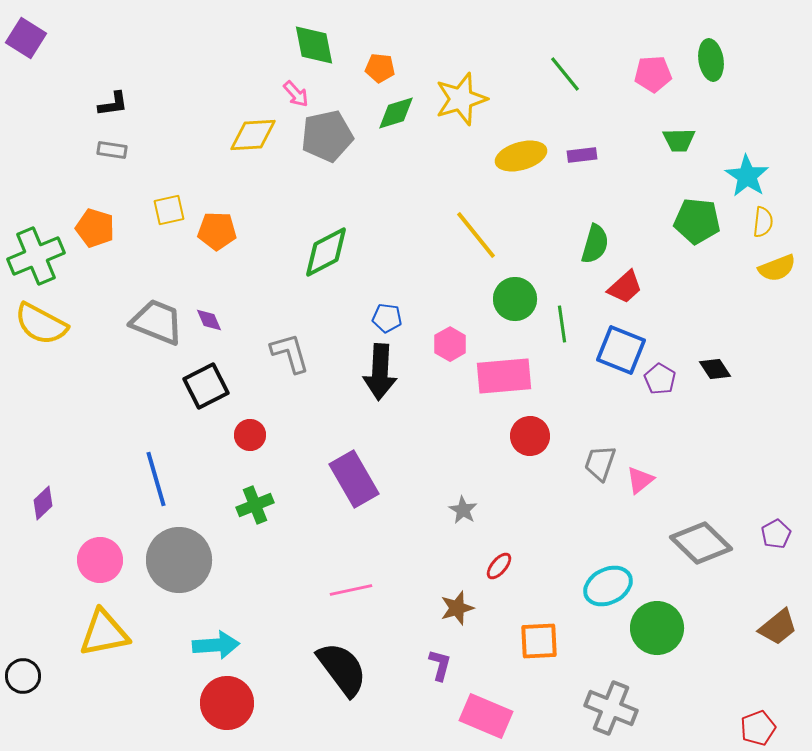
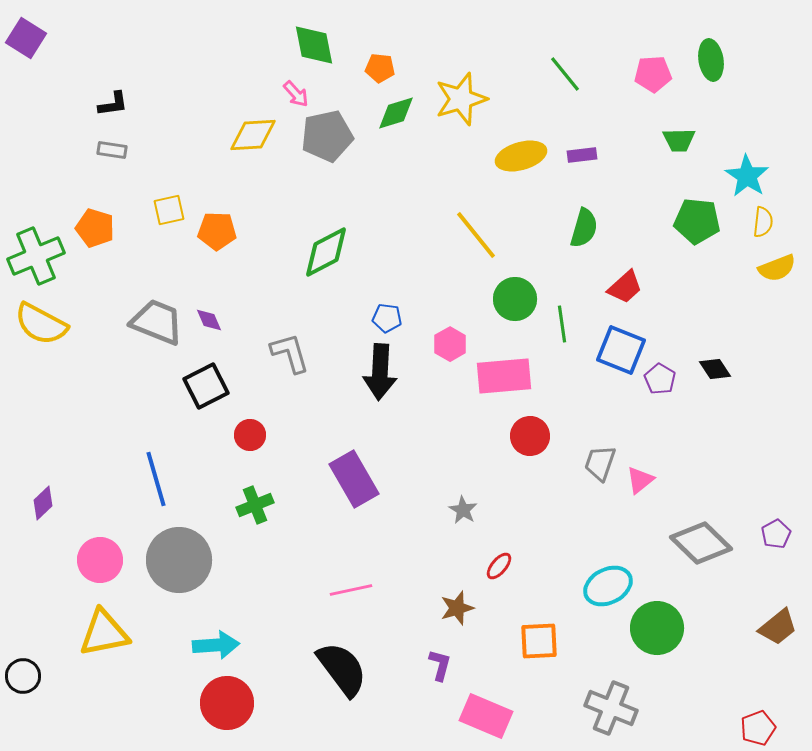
green semicircle at (595, 244): moved 11 px left, 16 px up
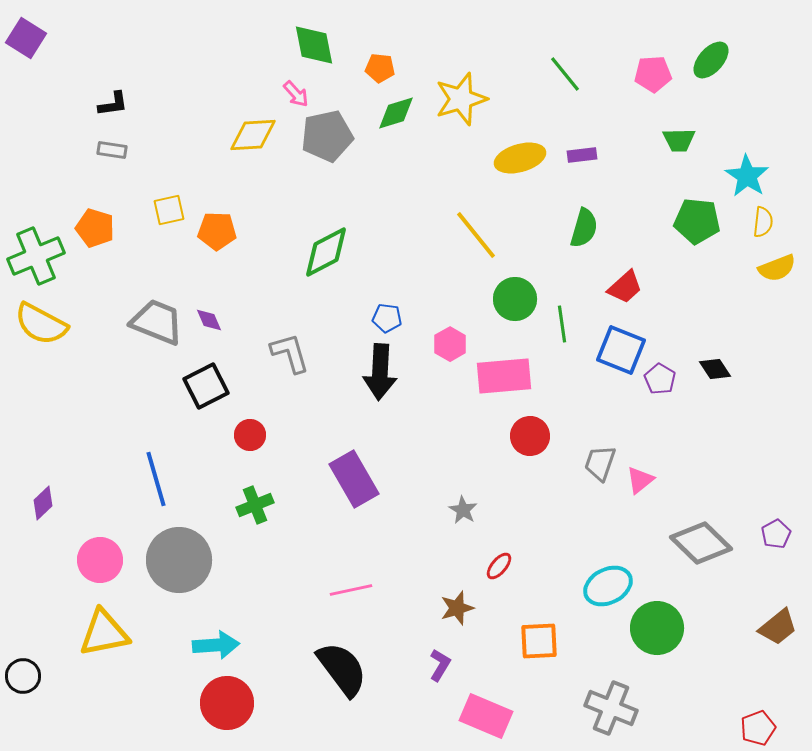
green ellipse at (711, 60): rotated 51 degrees clockwise
yellow ellipse at (521, 156): moved 1 px left, 2 px down
purple L-shape at (440, 665): rotated 16 degrees clockwise
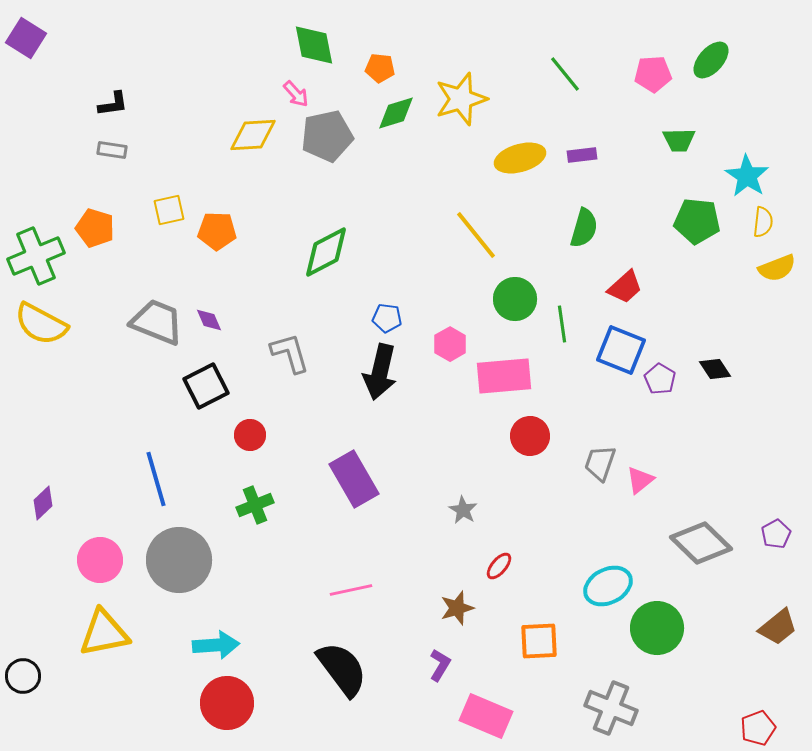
black arrow at (380, 372): rotated 10 degrees clockwise
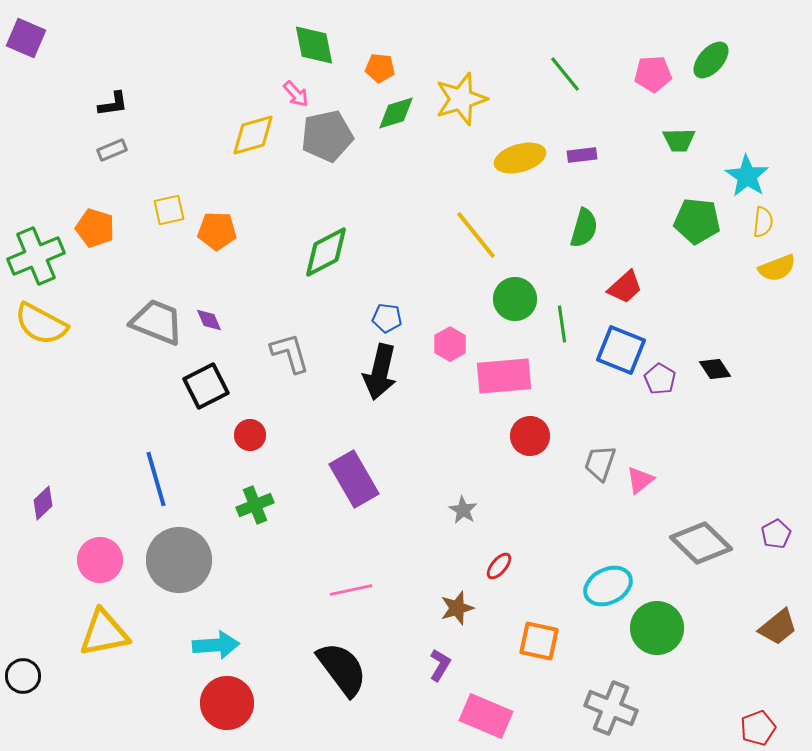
purple square at (26, 38): rotated 9 degrees counterclockwise
yellow diamond at (253, 135): rotated 12 degrees counterclockwise
gray rectangle at (112, 150): rotated 32 degrees counterclockwise
orange square at (539, 641): rotated 15 degrees clockwise
